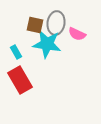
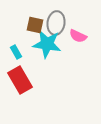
pink semicircle: moved 1 px right, 2 px down
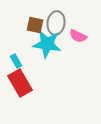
cyan rectangle: moved 9 px down
red rectangle: moved 3 px down
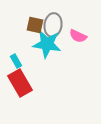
gray ellipse: moved 3 px left, 2 px down
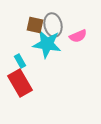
gray ellipse: rotated 20 degrees counterclockwise
pink semicircle: rotated 48 degrees counterclockwise
cyan rectangle: moved 4 px right
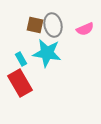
pink semicircle: moved 7 px right, 7 px up
cyan star: moved 9 px down
cyan rectangle: moved 1 px right, 2 px up
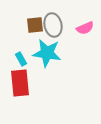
brown square: rotated 18 degrees counterclockwise
pink semicircle: moved 1 px up
red rectangle: rotated 24 degrees clockwise
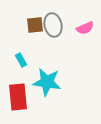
cyan star: moved 29 px down
cyan rectangle: moved 1 px down
red rectangle: moved 2 px left, 14 px down
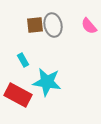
pink semicircle: moved 4 px right, 2 px up; rotated 72 degrees clockwise
cyan rectangle: moved 2 px right
red rectangle: moved 2 px up; rotated 56 degrees counterclockwise
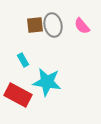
pink semicircle: moved 7 px left
